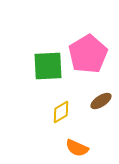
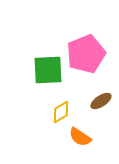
pink pentagon: moved 2 px left; rotated 9 degrees clockwise
green square: moved 4 px down
orange semicircle: moved 3 px right, 11 px up; rotated 10 degrees clockwise
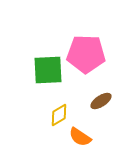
pink pentagon: rotated 24 degrees clockwise
yellow diamond: moved 2 px left, 3 px down
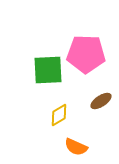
orange semicircle: moved 4 px left, 10 px down; rotated 10 degrees counterclockwise
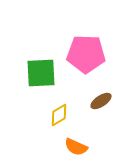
green square: moved 7 px left, 3 px down
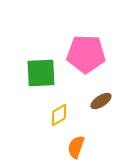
orange semicircle: rotated 85 degrees clockwise
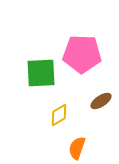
pink pentagon: moved 4 px left
orange semicircle: moved 1 px right, 1 px down
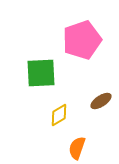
pink pentagon: moved 14 px up; rotated 21 degrees counterclockwise
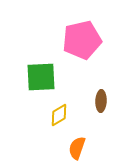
pink pentagon: rotated 6 degrees clockwise
green square: moved 4 px down
brown ellipse: rotated 55 degrees counterclockwise
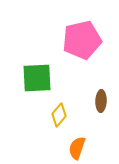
green square: moved 4 px left, 1 px down
yellow diamond: rotated 20 degrees counterclockwise
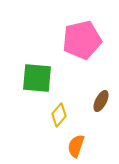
green square: rotated 8 degrees clockwise
brown ellipse: rotated 25 degrees clockwise
orange semicircle: moved 1 px left, 2 px up
